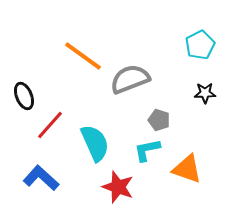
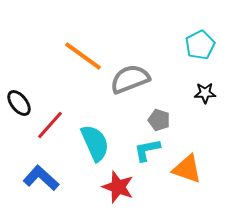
black ellipse: moved 5 px left, 7 px down; rotated 16 degrees counterclockwise
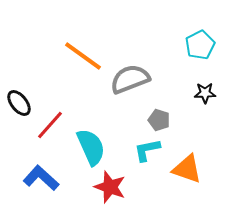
cyan semicircle: moved 4 px left, 4 px down
red star: moved 8 px left
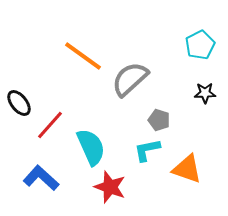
gray semicircle: rotated 21 degrees counterclockwise
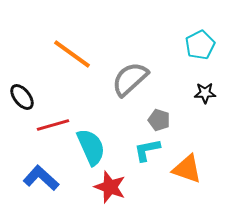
orange line: moved 11 px left, 2 px up
black ellipse: moved 3 px right, 6 px up
red line: moved 3 px right; rotated 32 degrees clockwise
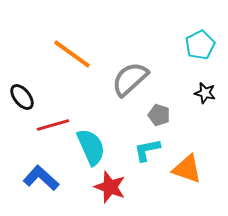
black star: rotated 15 degrees clockwise
gray pentagon: moved 5 px up
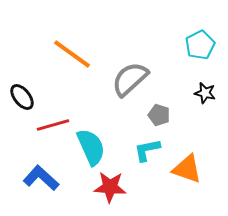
red star: rotated 16 degrees counterclockwise
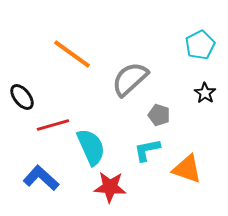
black star: rotated 20 degrees clockwise
